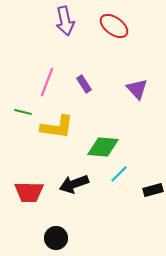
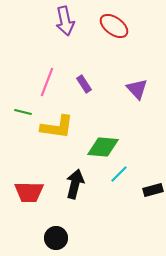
black arrow: moved 1 px right; rotated 124 degrees clockwise
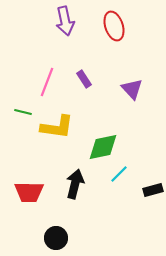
red ellipse: rotated 36 degrees clockwise
purple rectangle: moved 5 px up
purple triangle: moved 5 px left
green diamond: rotated 16 degrees counterclockwise
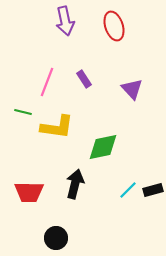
cyan line: moved 9 px right, 16 px down
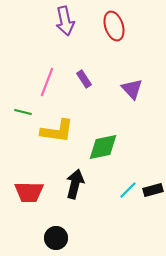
yellow L-shape: moved 4 px down
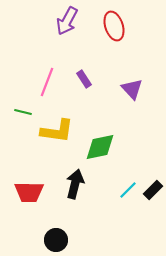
purple arrow: moved 2 px right; rotated 40 degrees clockwise
green diamond: moved 3 px left
black rectangle: rotated 30 degrees counterclockwise
black circle: moved 2 px down
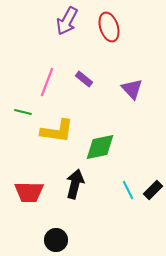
red ellipse: moved 5 px left, 1 px down
purple rectangle: rotated 18 degrees counterclockwise
cyan line: rotated 72 degrees counterclockwise
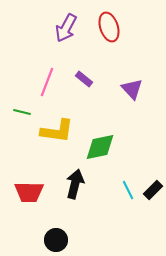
purple arrow: moved 1 px left, 7 px down
green line: moved 1 px left
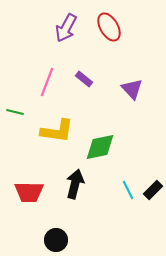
red ellipse: rotated 12 degrees counterclockwise
green line: moved 7 px left
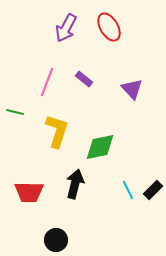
yellow L-shape: rotated 80 degrees counterclockwise
